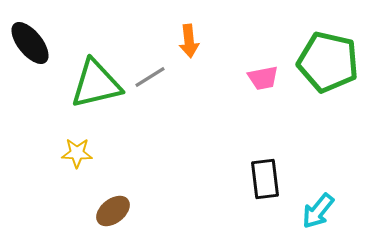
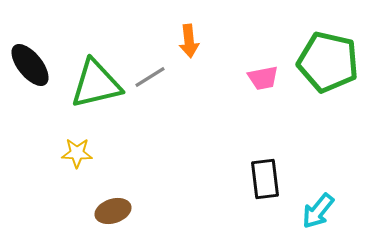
black ellipse: moved 22 px down
brown ellipse: rotated 20 degrees clockwise
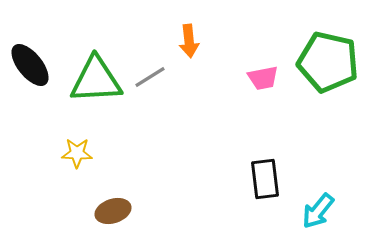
green triangle: moved 4 px up; rotated 10 degrees clockwise
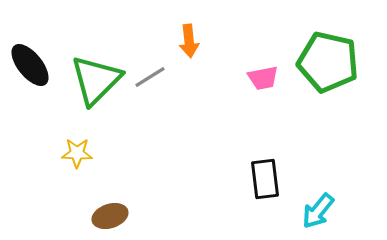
green triangle: rotated 42 degrees counterclockwise
brown ellipse: moved 3 px left, 5 px down
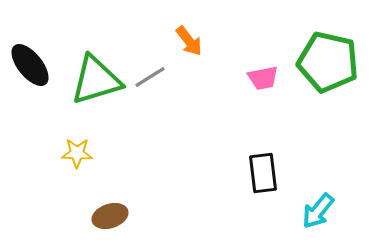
orange arrow: rotated 32 degrees counterclockwise
green triangle: rotated 28 degrees clockwise
black rectangle: moved 2 px left, 6 px up
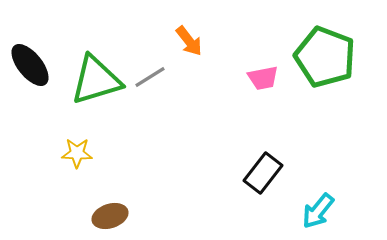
green pentagon: moved 3 px left, 5 px up; rotated 8 degrees clockwise
black rectangle: rotated 45 degrees clockwise
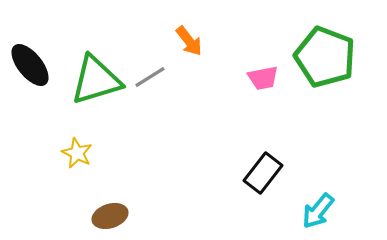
yellow star: rotated 24 degrees clockwise
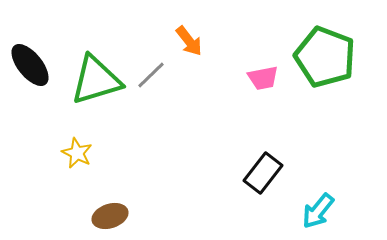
gray line: moved 1 px right, 2 px up; rotated 12 degrees counterclockwise
